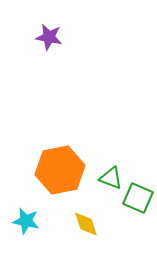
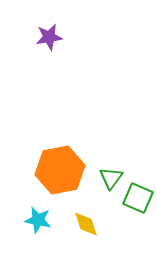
purple star: rotated 20 degrees counterclockwise
green triangle: rotated 45 degrees clockwise
cyan star: moved 12 px right, 1 px up
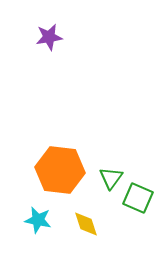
orange hexagon: rotated 18 degrees clockwise
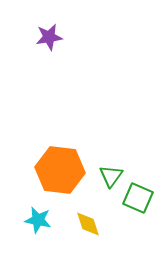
green triangle: moved 2 px up
yellow diamond: moved 2 px right
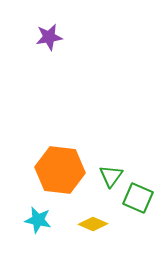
yellow diamond: moved 5 px right; rotated 48 degrees counterclockwise
